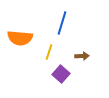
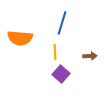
yellow line: moved 6 px right; rotated 21 degrees counterclockwise
brown arrow: moved 8 px right
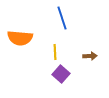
blue line: moved 5 px up; rotated 35 degrees counterclockwise
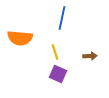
blue line: rotated 30 degrees clockwise
yellow line: rotated 14 degrees counterclockwise
purple square: moved 3 px left; rotated 18 degrees counterclockwise
